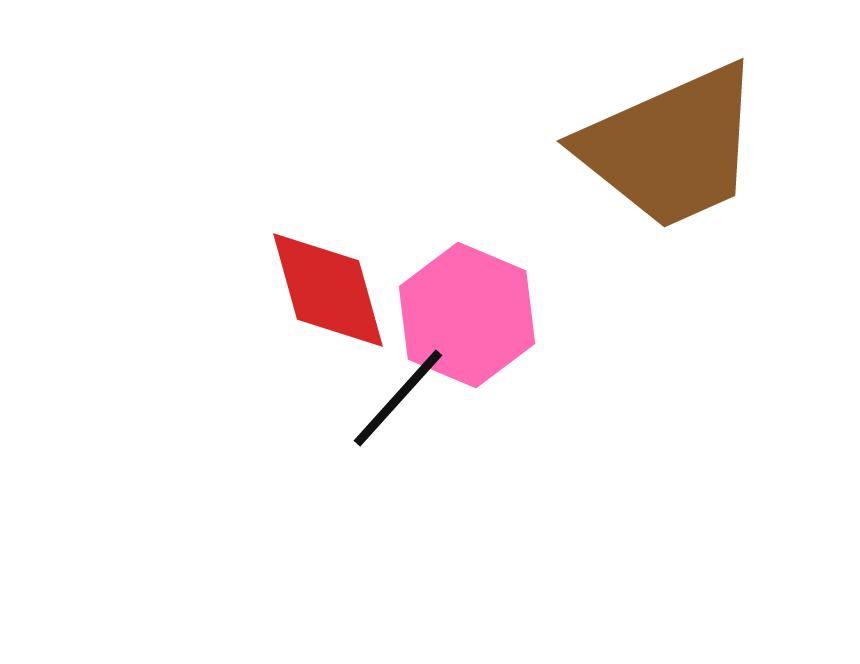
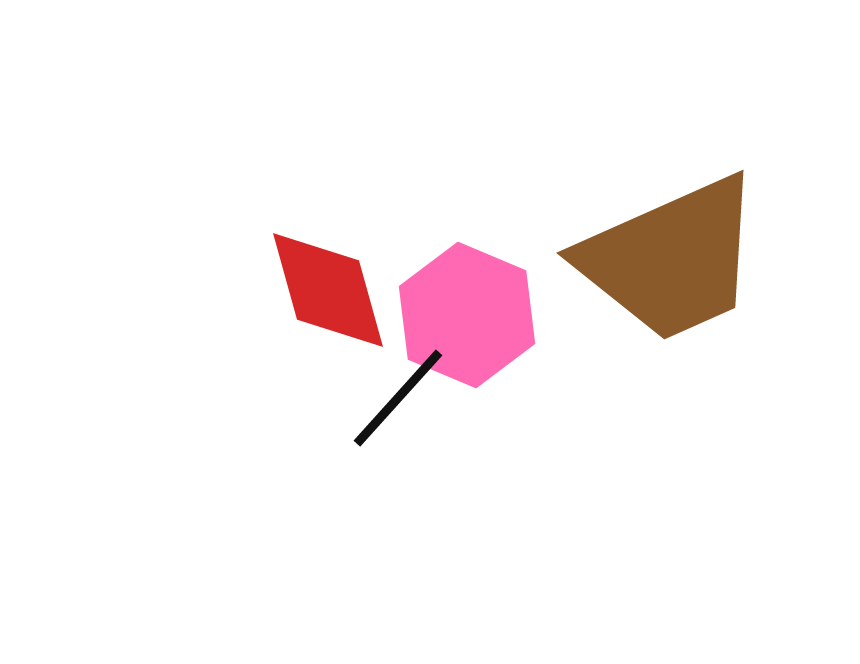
brown trapezoid: moved 112 px down
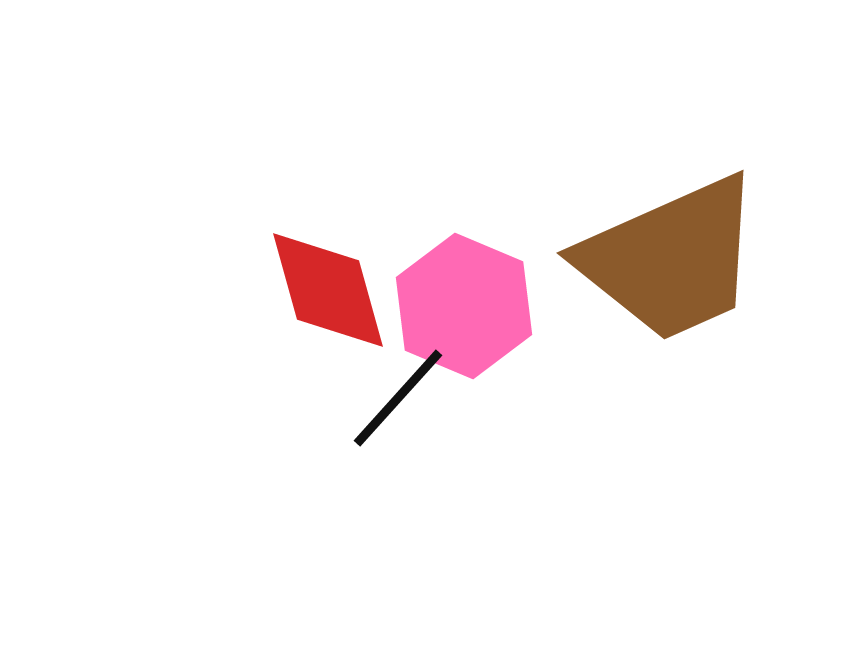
pink hexagon: moved 3 px left, 9 px up
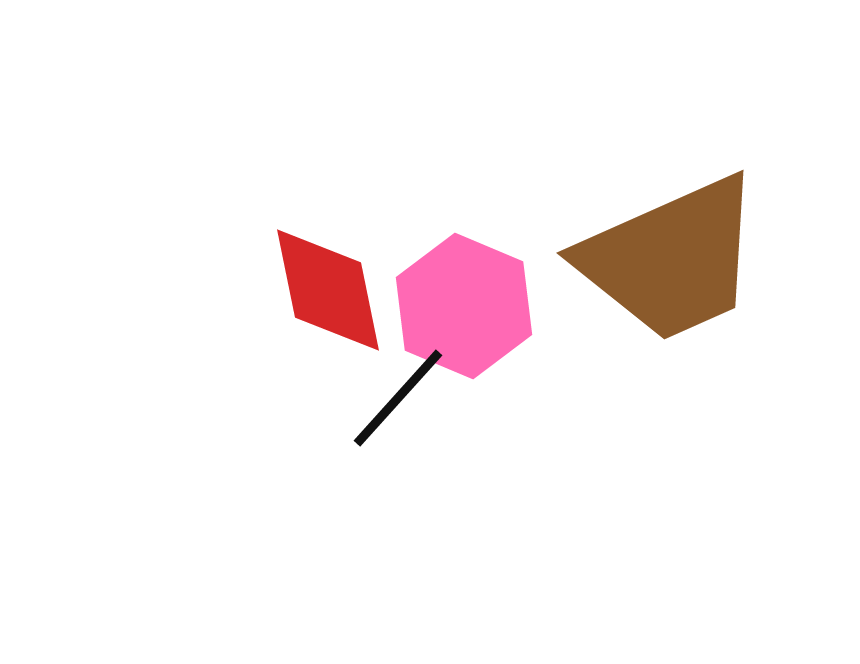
red diamond: rotated 4 degrees clockwise
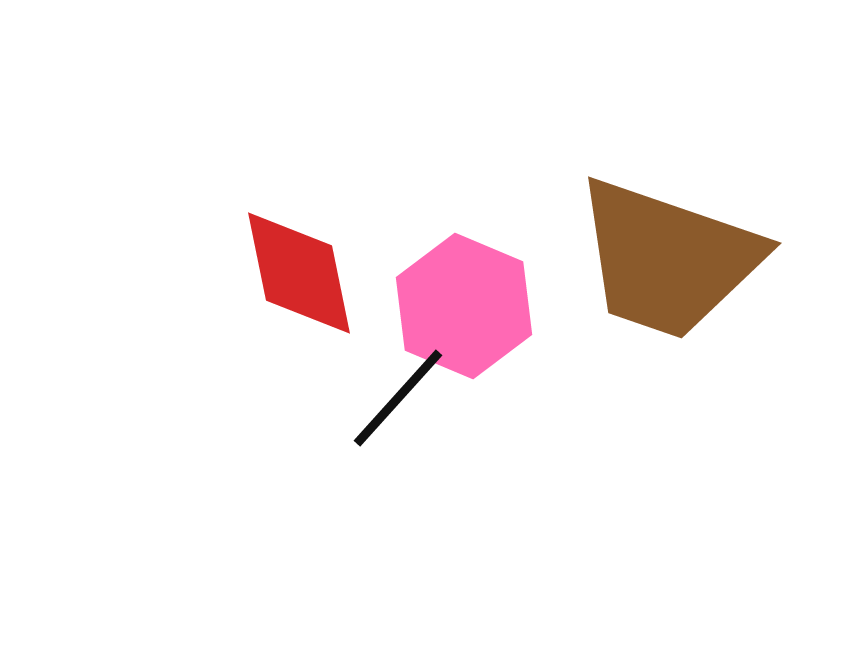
brown trapezoid: moved 3 px left; rotated 43 degrees clockwise
red diamond: moved 29 px left, 17 px up
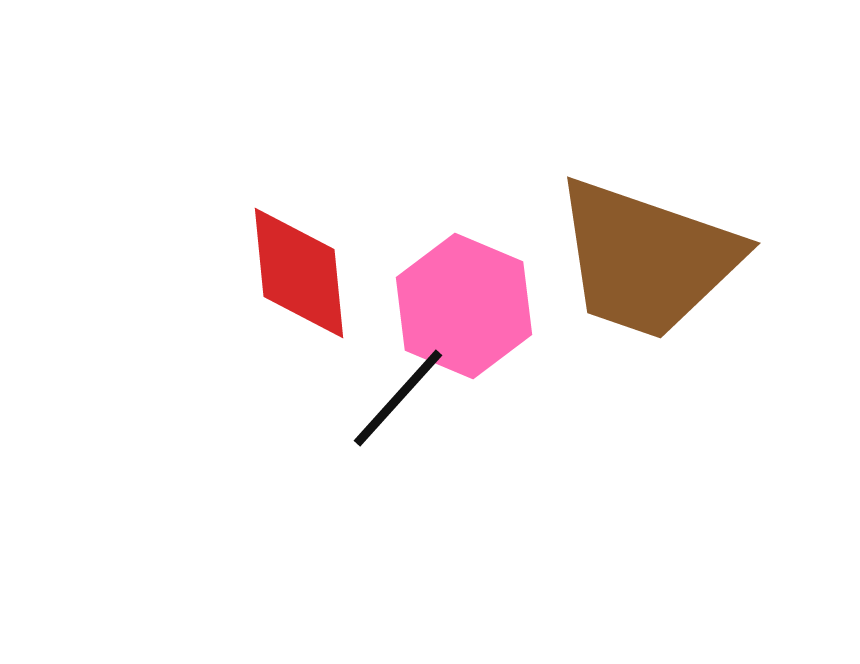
brown trapezoid: moved 21 px left
red diamond: rotated 6 degrees clockwise
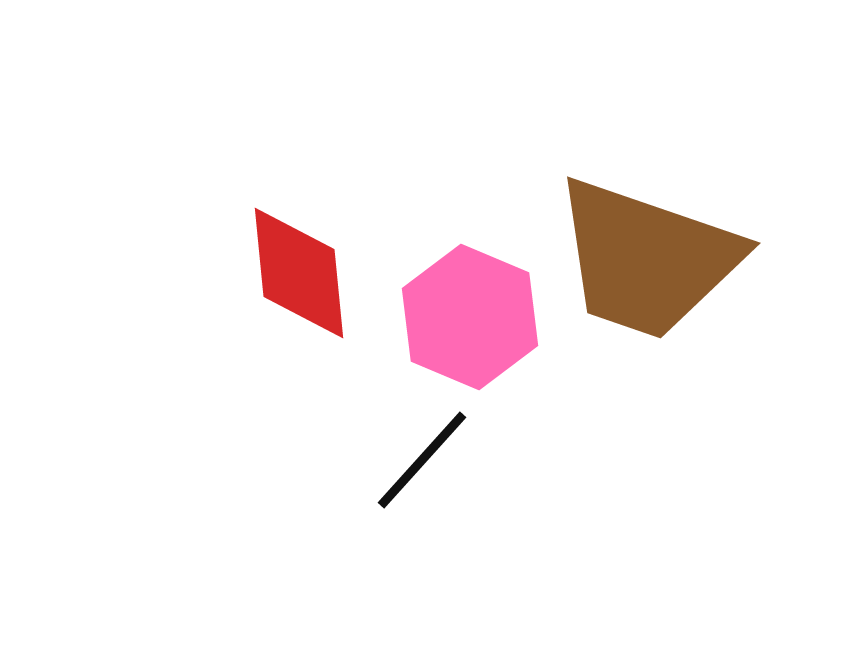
pink hexagon: moved 6 px right, 11 px down
black line: moved 24 px right, 62 px down
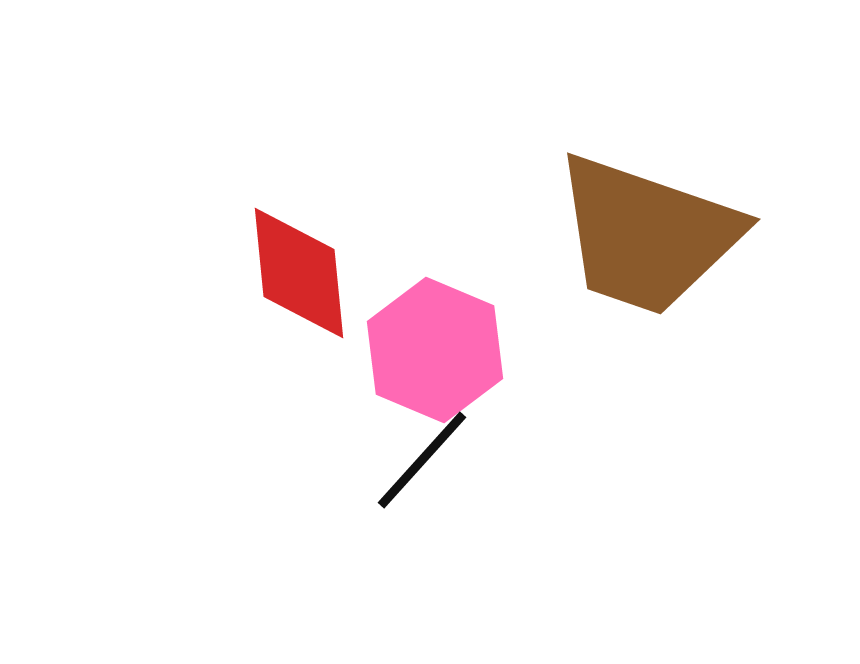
brown trapezoid: moved 24 px up
pink hexagon: moved 35 px left, 33 px down
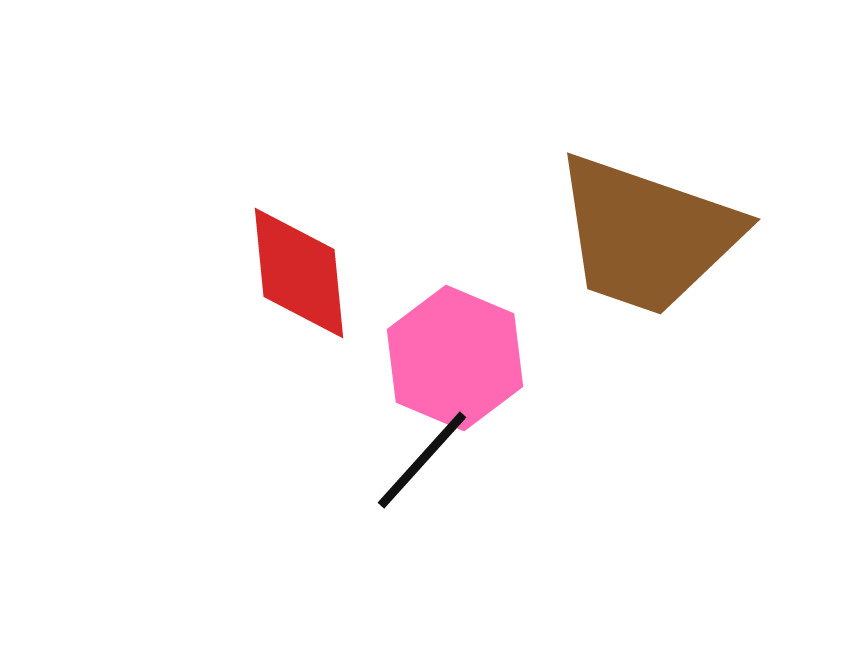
pink hexagon: moved 20 px right, 8 px down
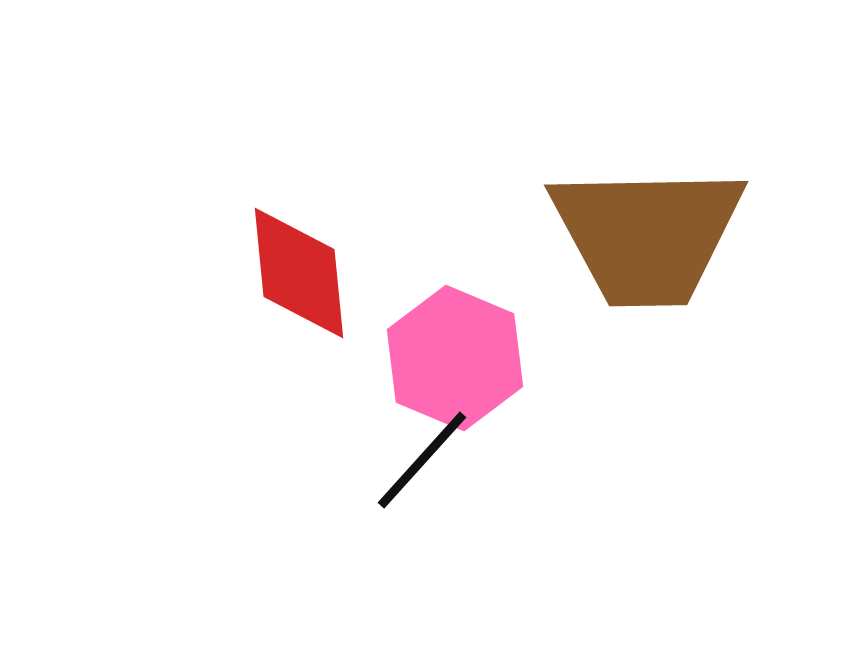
brown trapezoid: rotated 20 degrees counterclockwise
